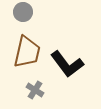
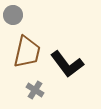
gray circle: moved 10 px left, 3 px down
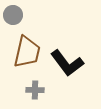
black L-shape: moved 1 px up
gray cross: rotated 30 degrees counterclockwise
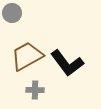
gray circle: moved 1 px left, 2 px up
brown trapezoid: moved 4 px down; rotated 132 degrees counterclockwise
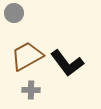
gray circle: moved 2 px right
gray cross: moved 4 px left
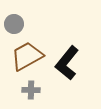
gray circle: moved 11 px down
black L-shape: rotated 76 degrees clockwise
